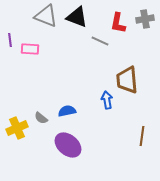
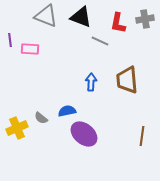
black triangle: moved 4 px right
blue arrow: moved 16 px left, 18 px up; rotated 12 degrees clockwise
purple ellipse: moved 16 px right, 11 px up
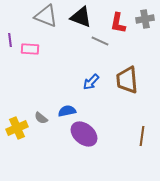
blue arrow: rotated 138 degrees counterclockwise
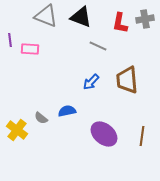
red L-shape: moved 2 px right
gray line: moved 2 px left, 5 px down
yellow cross: moved 2 px down; rotated 30 degrees counterclockwise
purple ellipse: moved 20 px right
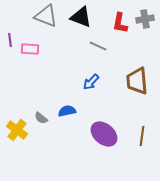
brown trapezoid: moved 10 px right, 1 px down
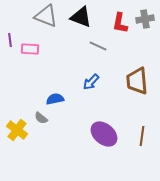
blue semicircle: moved 12 px left, 12 px up
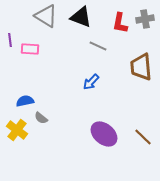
gray triangle: rotated 10 degrees clockwise
brown trapezoid: moved 4 px right, 14 px up
blue semicircle: moved 30 px left, 2 px down
brown line: moved 1 px right, 1 px down; rotated 54 degrees counterclockwise
